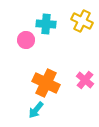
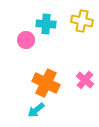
yellow cross: rotated 15 degrees counterclockwise
cyan arrow: rotated 12 degrees clockwise
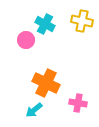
cyan cross: moved 1 px left; rotated 24 degrees clockwise
pink cross: moved 7 px left, 23 px down; rotated 30 degrees counterclockwise
cyan arrow: moved 2 px left
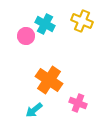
yellow cross: rotated 10 degrees clockwise
pink circle: moved 4 px up
orange cross: moved 3 px right, 3 px up; rotated 8 degrees clockwise
pink cross: rotated 12 degrees clockwise
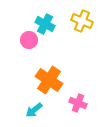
pink circle: moved 3 px right, 4 px down
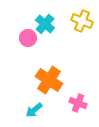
cyan cross: rotated 12 degrees clockwise
pink circle: moved 1 px left, 2 px up
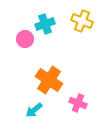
cyan cross: rotated 30 degrees clockwise
pink circle: moved 3 px left, 1 px down
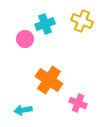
cyan arrow: moved 11 px left; rotated 30 degrees clockwise
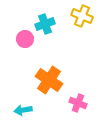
yellow cross: moved 5 px up
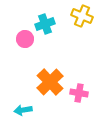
orange cross: moved 1 px right, 2 px down; rotated 12 degrees clockwise
pink cross: moved 1 px right, 10 px up; rotated 12 degrees counterclockwise
